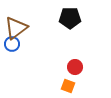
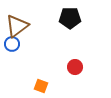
brown triangle: moved 1 px right, 2 px up
orange square: moved 27 px left
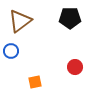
brown triangle: moved 3 px right, 5 px up
blue circle: moved 1 px left, 7 px down
orange square: moved 6 px left, 4 px up; rotated 32 degrees counterclockwise
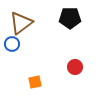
brown triangle: moved 1 px right, 2 px down
blue circle: moved 1 px right, 7 px up
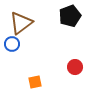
black pentagon: moved 2 px up; rotated 20 degrees counterclockwise
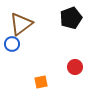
black pentagon: moved 1 px right, 2 px down
brown triangle: moved 1 px down
orange square: moved 6 px right
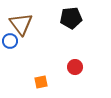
black pentagon: rotated 15 degrees clockwise
brown triangle: rotated 30 degrees counterclockwise
blue circle: moved 2 px left, 3 px up
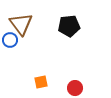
black pentagon: moved 2 px left, 8 px down
blue circle: moved 1 px up
red circle: moved 21 px down
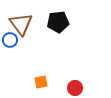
black pentagon: moved 11 px left, 4 px up
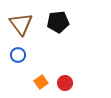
blue circle: moved 8 px right, 15 px down
orange square: rotated 24 degrees counterclockwise
red circle: moved 10 px left, 5 px up
